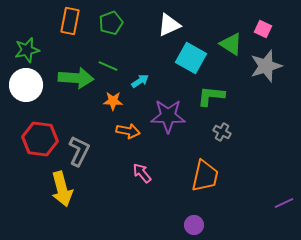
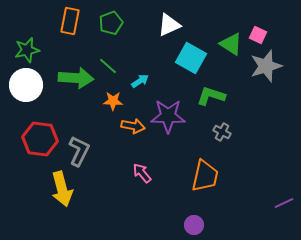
pink square: moved 5 px left, 6 px down
green line: rotated 18 degrees clockwise
green L-shape: rotated 12 degrees clockwise
orange arrow: moved 5 px right, 5 px up
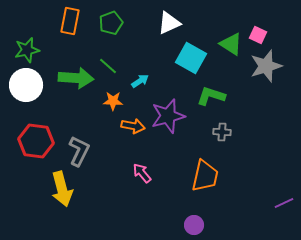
white triangle: moved 2 px up
purple star: rotated 16 degrees counterclockwise
gray cross: rotated 24 degrees counterclockwise
red hexagon: moved 4 px left, 2 px down
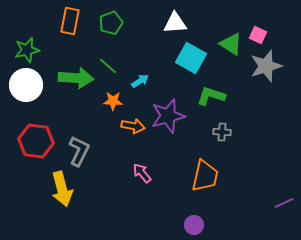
white triangle: moved 6 px right; rotated 20 degrees clockwise
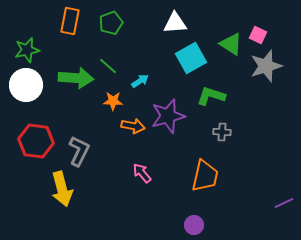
cyan square: rotated 32 degrees clockwise
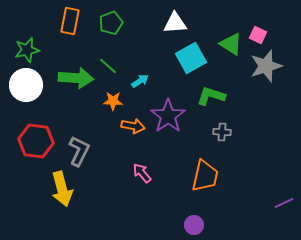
purple star: rotated 20 degrees counterclockwise
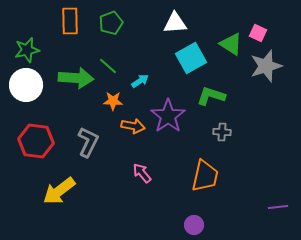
orange rectangle: rotated 12 degrees counterclockwise
pink square: moved 2 px up
gray L-shape: moved 9 px right, 9 px up
yellow arrow: moved 3 px left, 2 px down; rotated 68 degrees clockwise
purple line: moved 6 px left, 4 px down; rotated 18 degrees clockwise
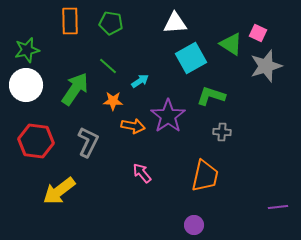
green pentagon: rotated 30 degrees clockwise
green arrow: moved 1 px left, 11 px down; rotated 60 degrees counterclockwise
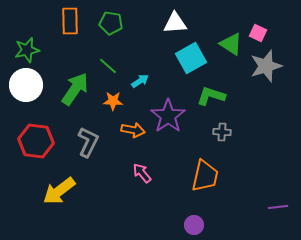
orange arrow: moved 4 px down
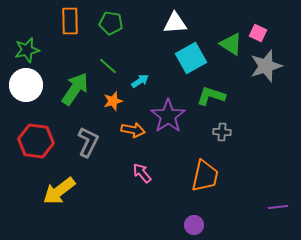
orange star: rotated 18 degrees counterclockwise
